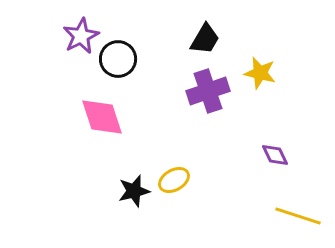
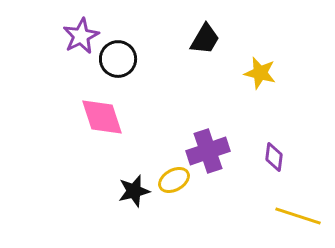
purple cross: moved 60 px down
purple diamond: moved 1 px left, 2 px down; rotated 32 degrees clockwise
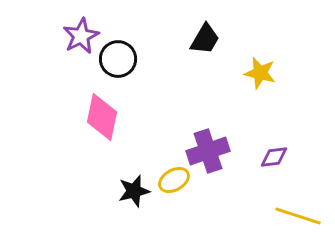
pink diamond: rotated 30 degrees clockwise
purple diamond: rotated 76 degrees clockwise
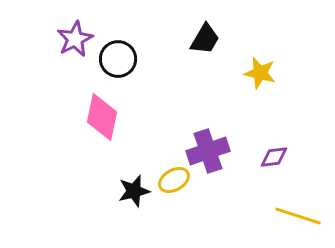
purple star: moved 6 px left, 3 px down
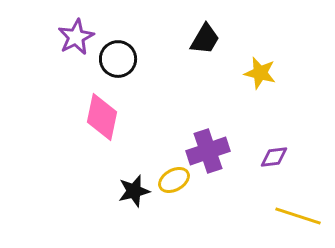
purple star: moved 1 px right, 2 px up
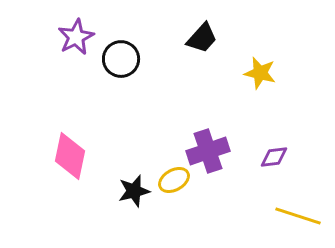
black trapezoid: moved 3 px left, 1 px up; rotated 12 degrees clockwise
black circle: moved 3 px right
pink diamond: moved 32 px left, 39 px down
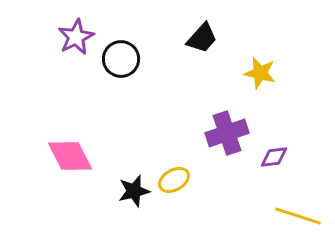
purple cross: moved 19 px right, 18 px up
pink diamond: rotated 39 degrees counterclockwise
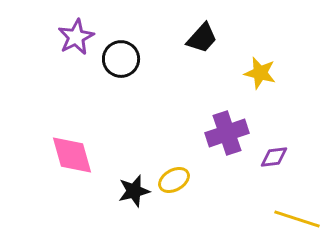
pink diamond: moved 2 px right, 1 px up; rotated 12 degrees clockwise
yellow line: moved 1 px left, 3 px down
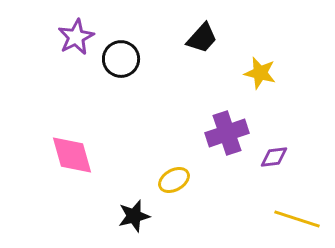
black star: moved 25 px down
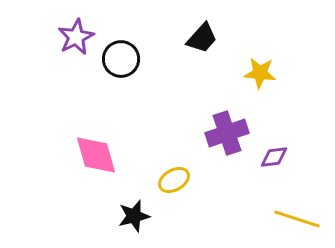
yellow star: rotated 8 degrees counterclockwise
pink diamond: moved 24 px right
